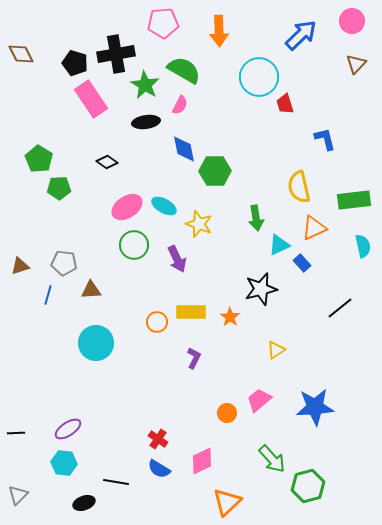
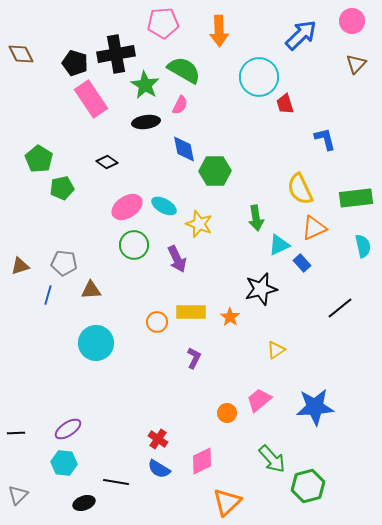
yellow semicircle at (299, 187): moved 1 px right, 2 px down; rotated 12 degrees counterclockwise
green pentagon at (59, 188): moved 3 px right; rotated 10 degrees counterclockwise
green rectangle at (354, 200): moved 2 px right, 2 px up
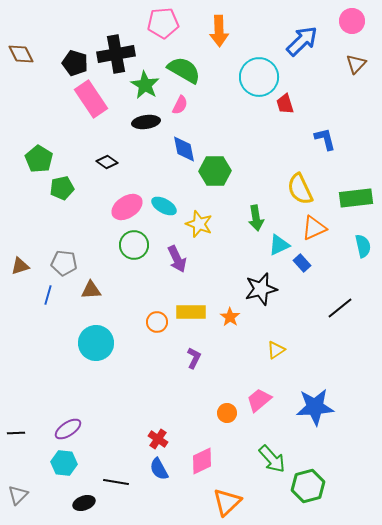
blue arrow at (301, 35): moved 1 px right, 6 px down
blue semicircle at (159, 469): rotated 30 degrees clockwise
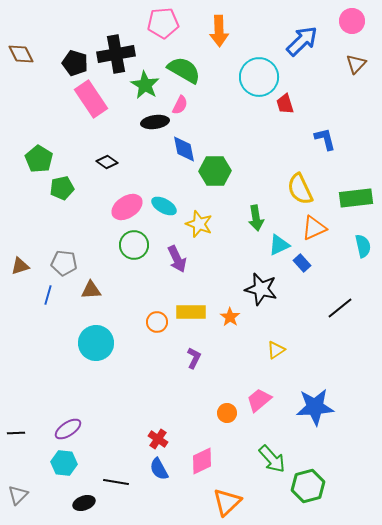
black ellipse at (146, 122): moved 9 px right
black star at (261, 289): rotated 28 degrees clockwise
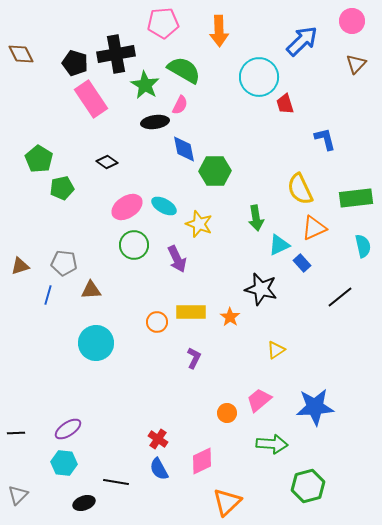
black line at (340, 308): moved 11 px up
green arrow at (272, 459): moved 15 px up; rotated 44 degrees counterclockwise
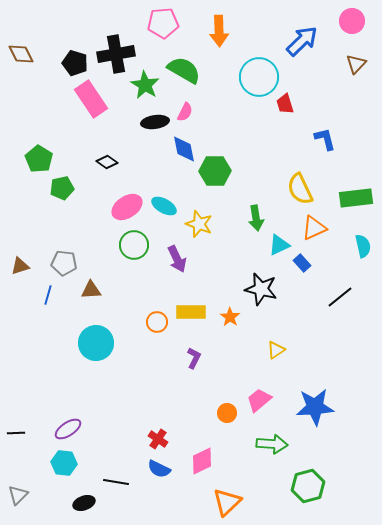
pink semicircle at (180, 105): moved 5 px right, 7 px down
blue semicircle at (159, 469): rotated 35 degrees counterclockwise
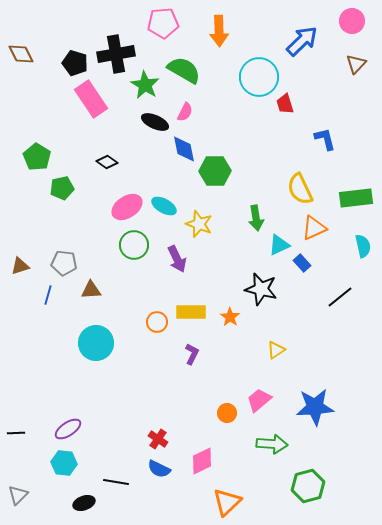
black ellipse at (155, 122): rotated 32 degrees clockwise
green pentagon at (39, 159): moved 2 px left, 2 px up
purple L-shape at (194, 358): moved 2 px left, 4 px up
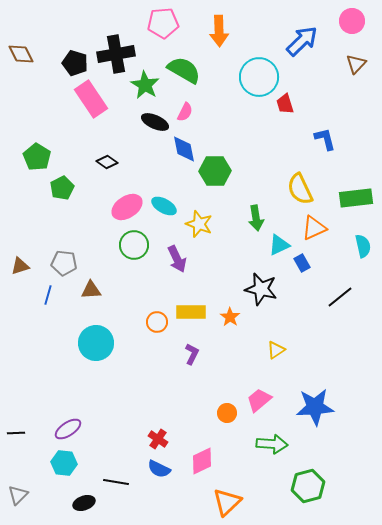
green pentagon at (62, 188): rotated 15 degrees counterclockwise
blue rectangle at (302, 263): rotated 12 degrees clockwise
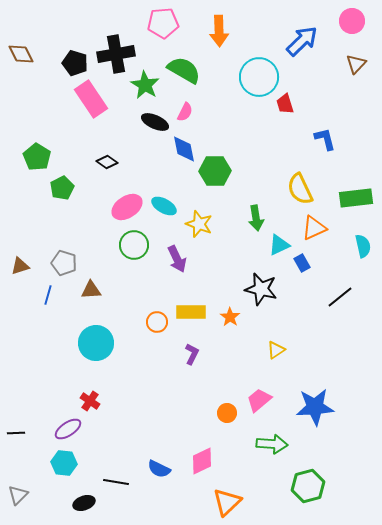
gray pentagon at (64, 263): rotated 10 degrees clockwise
red cross at (158, 439): moved 68 px left, 38 px up
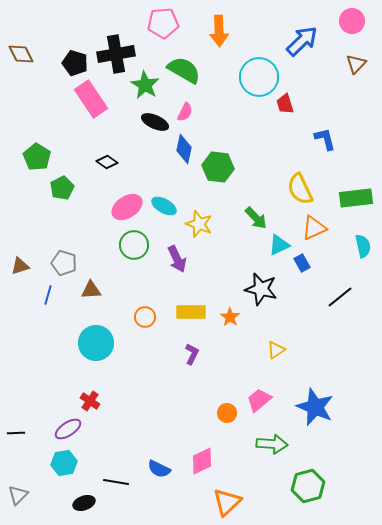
blue diamond at (184, 149): rotated 24 degrees clockwise
green hexagon at (215, 171): moved 3 px right, 4 px up; rotated 8 degrees clockwise
green arrow at (256, 218): rotated 35 degrees counterclockwise
orange circle at (157, 322): moved 12 px left, 5 px up
blue star at (315, 407): rotated 27 degrees clockwise
cyan hexagon at (64, 463): rotated 15 degrees counterclockwise
